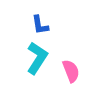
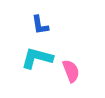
cyan L-shape: rotated 108 degrees counterclockwise
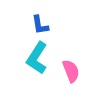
cyan L-shape: rotated 72 degrees counterclockwise
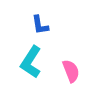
cyan L-shape: moved 6 px left, 4 px down
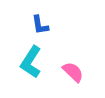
pink semicircle: moved 2 px right, 1 px down; rotated 25 degrees counterclockwise
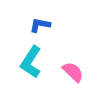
blue L-shape: rotated 110 degrees clockwise
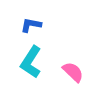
blue L-shape: moved 9 px left
